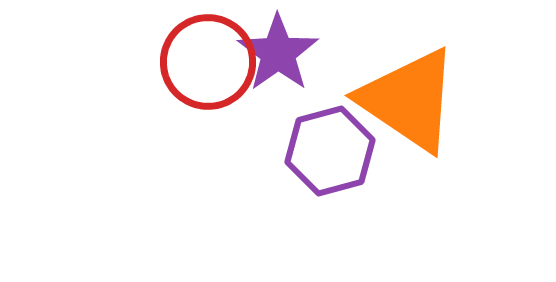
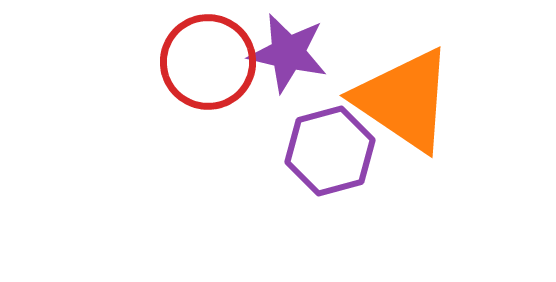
purple star: moved 10 px right; rotated 24 degrees counterclockwise
orange triangle: moved 5 px left
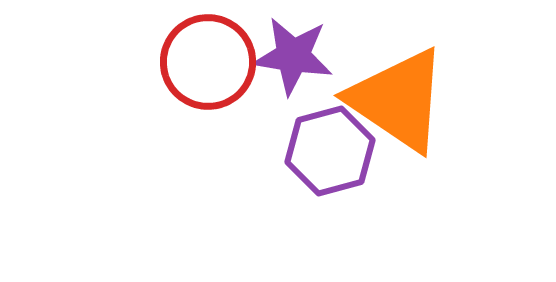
purple star: moved 5 px right, 3 px down; rotated 4 degrees counterclockwise
orange triangle: moved 6 px left
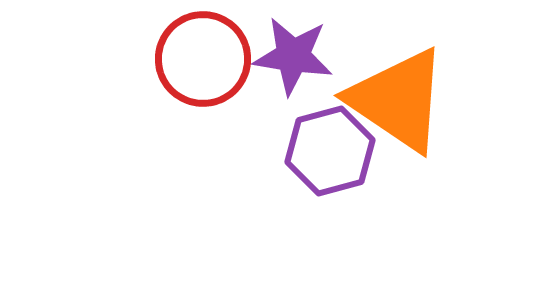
red circle: moved 5 px left, 3 px up
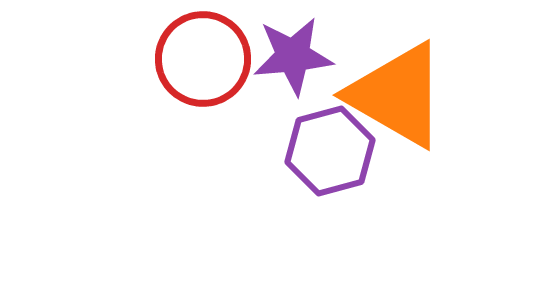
purple star: rotated 14 degrees counterclockwise
orange triangle: moved 1 px left, 5 px up; rotated 4 degrees counterclockwise
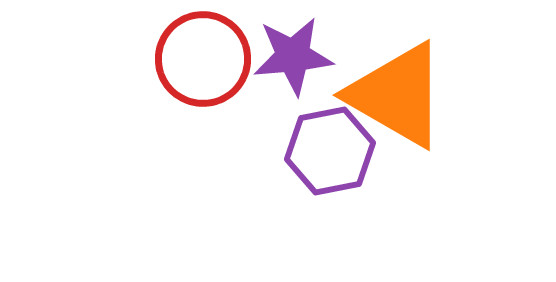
purple hexagon: rotated 4 degrees clockwise
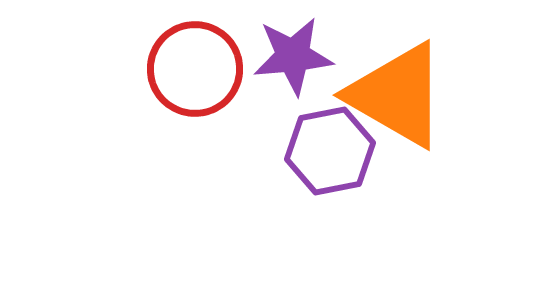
red circle: moved 8 px left, 10 px down
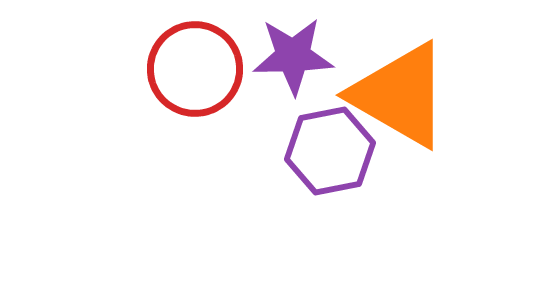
purple star: rotated 4 degrees clockwise
orange triangle: moved 3 px right
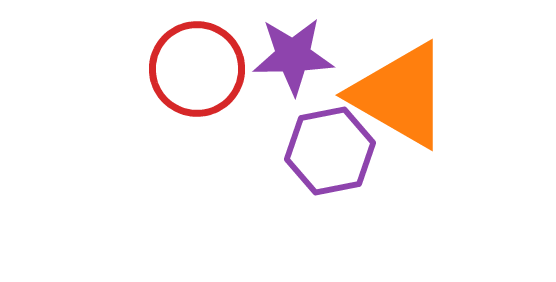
red circle: moved 2 px right
